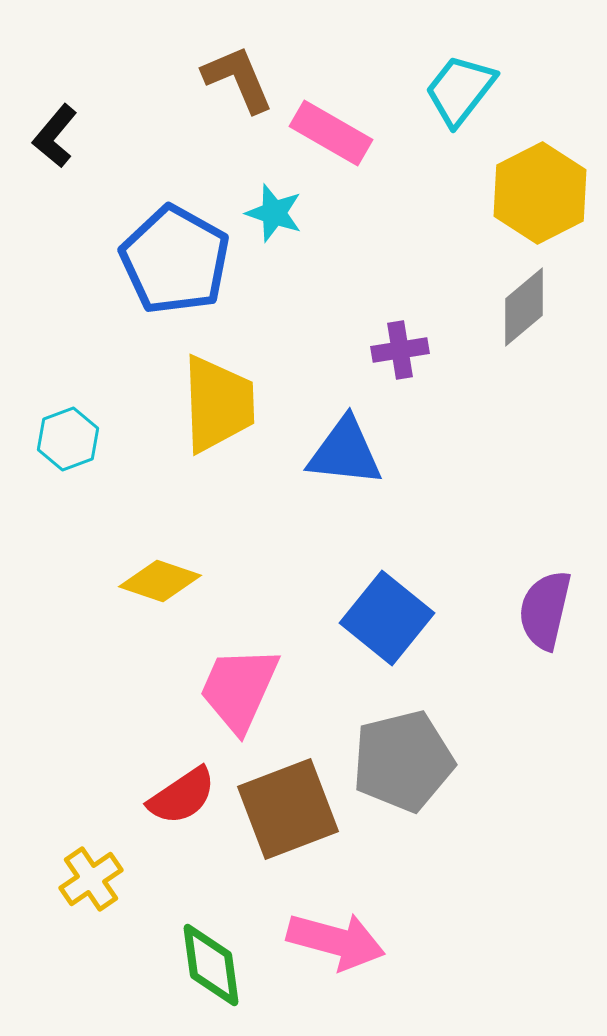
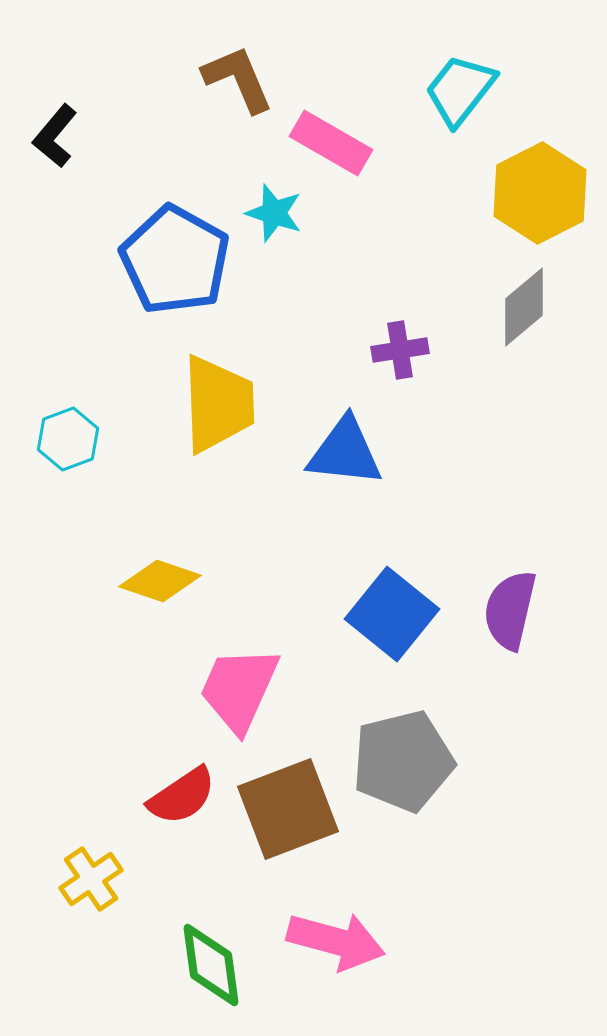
pink rectangle: moved 10 px down
purple semicircle: moved 35 px left
blue square: moved 5 px right, 4 px up
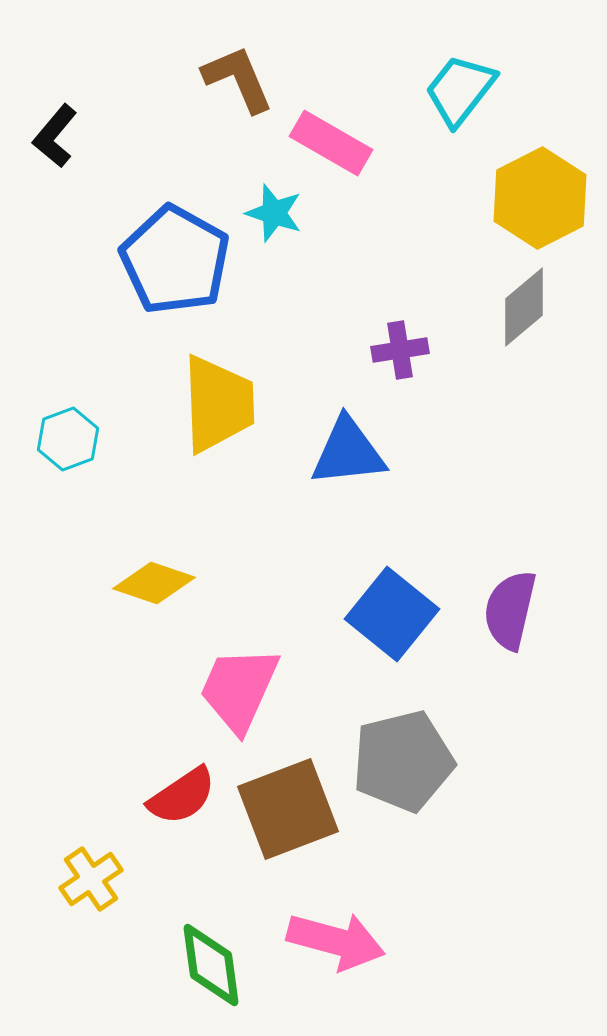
yellow hexagon: moved 5 px down
blue triangle: moved 3 px right; rotated 12 degrees counterclockwise
yellow diamond: moved 6 px left, 2 px down
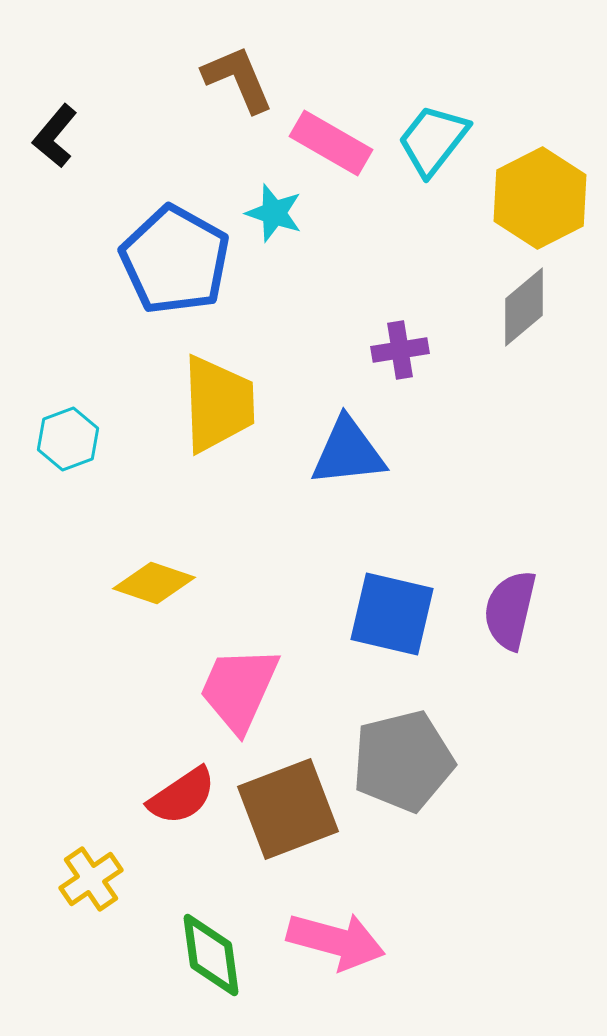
cyan trapezoid: moved 27 px left, 50 px down
blue square: rotated 26 degrees counterclockwise
green diamond: moved 10 px up
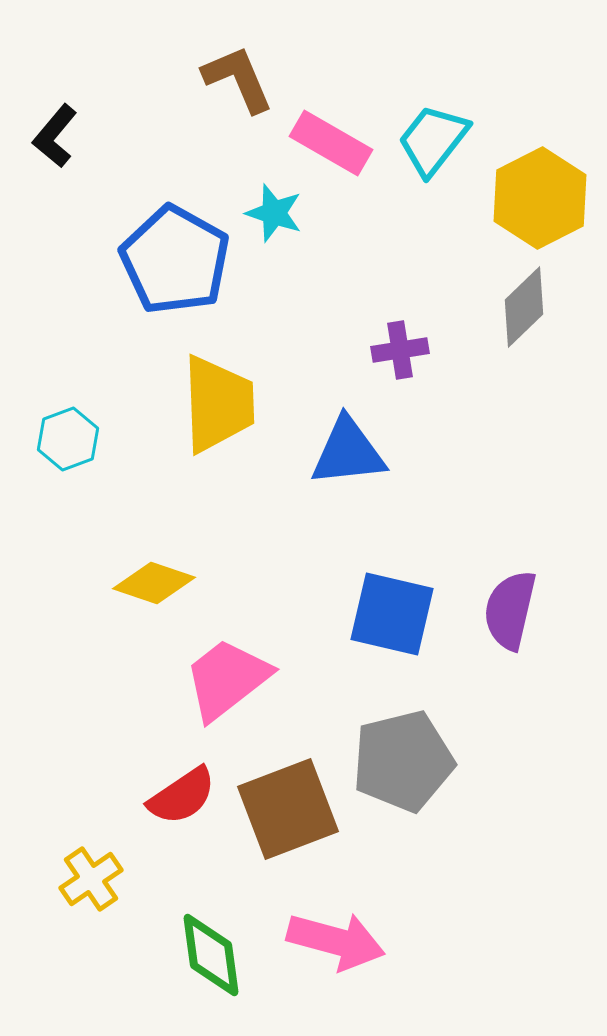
gray diamond: rotated 4 degrees counterclockwise
pink trapezoid: moved 12 px left, 10 px up; rotated 28 degrees clockwise
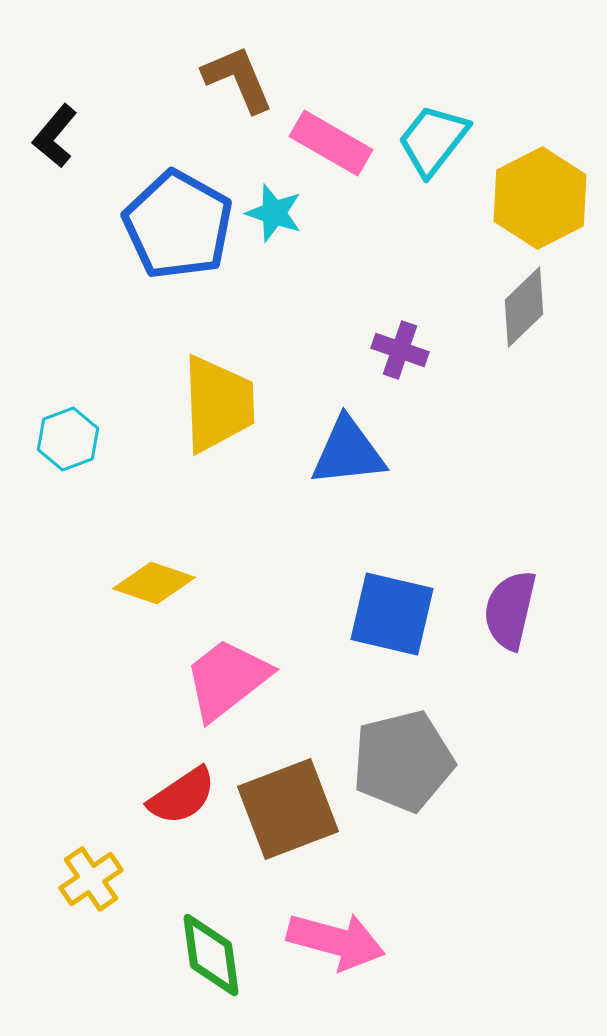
blue pentagon: moved 3 px right, 35 px up
purple cross: rotated 28 degrees clockwise
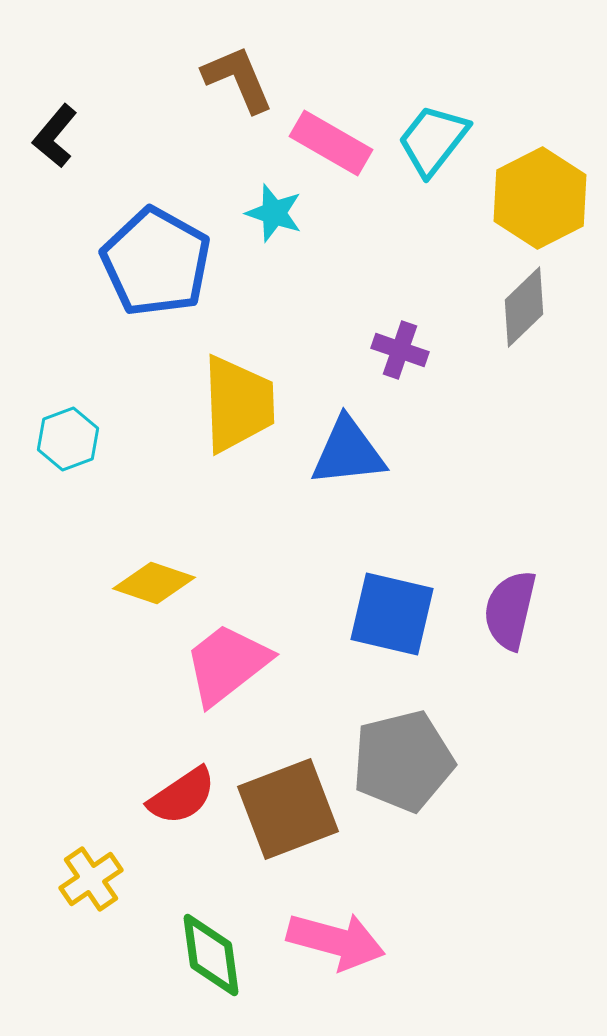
blue pentagon: moved 22 px left, 37 px down
yellow trapezoid: moved 20 px right
pink trapezoid: moved 15 px up
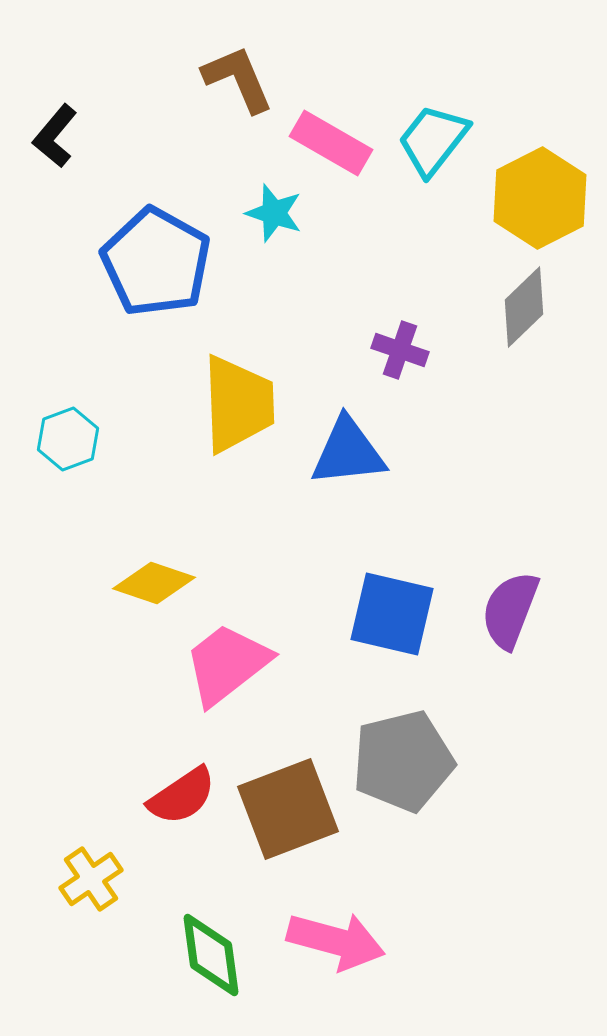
purple semicircle: rotated 8 degrees clockwise
